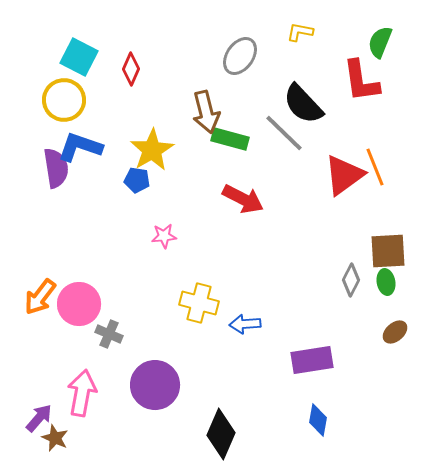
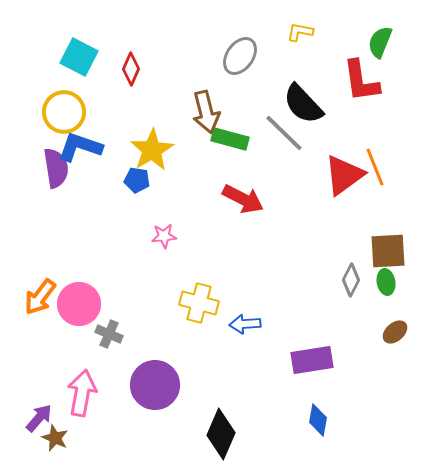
yellow circle: moved 12 px down
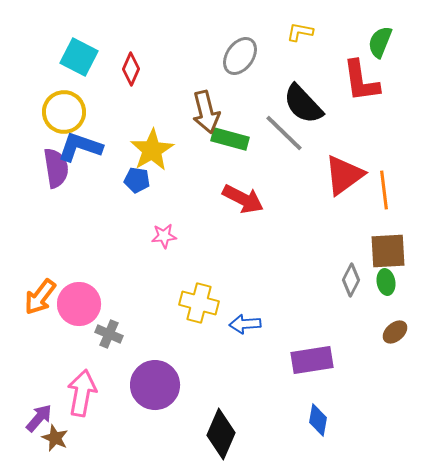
orange line: moved 9 px right, 23 px down; rotated 15 degrees clockwise
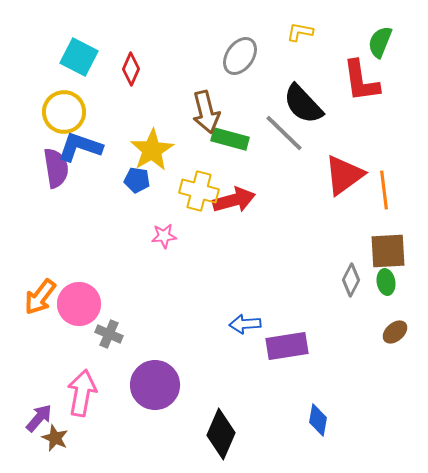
red arrow: moved 9 px left, 1 px down; rotated 42 degrees counterclockwise
yellow cross: moved 112 px up
purple rectangle: moved 25 px left, 14 px up
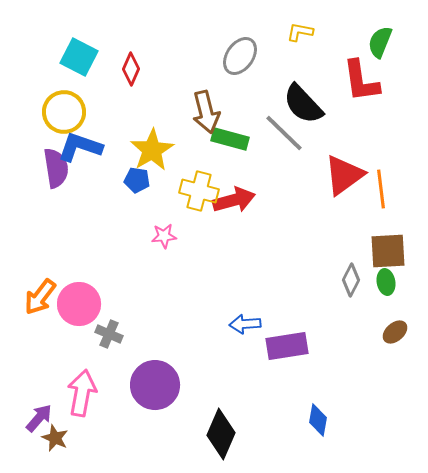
orange line: moved 3 px left, 1 px up
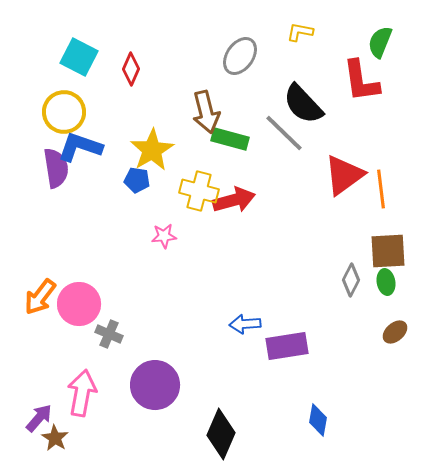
brown star: rotated 8 degrees clockwise
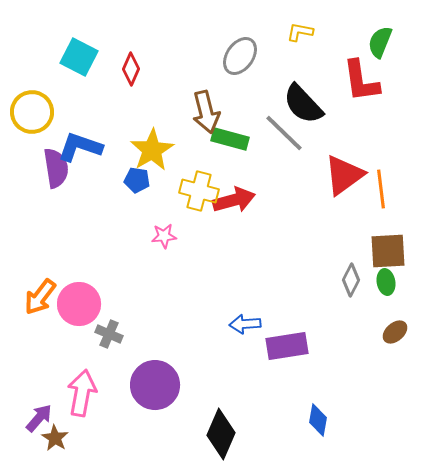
yellow circle: moved 32 px left
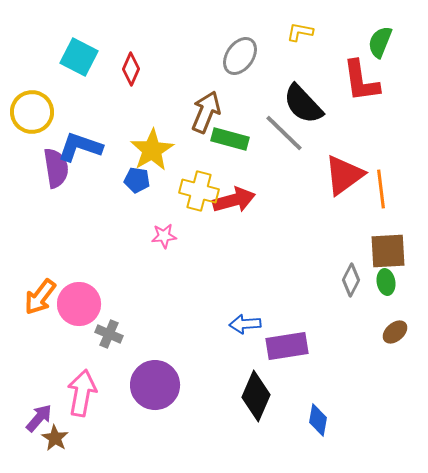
brown arrow: rotated 144 degrees counterclockwise
black diamond: moved 35 px right, 38 px up
